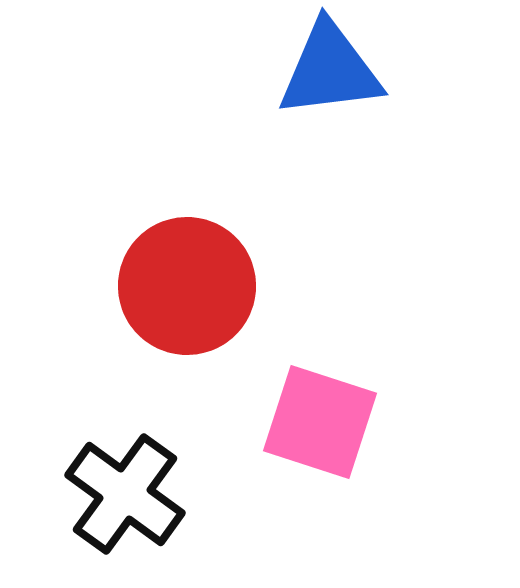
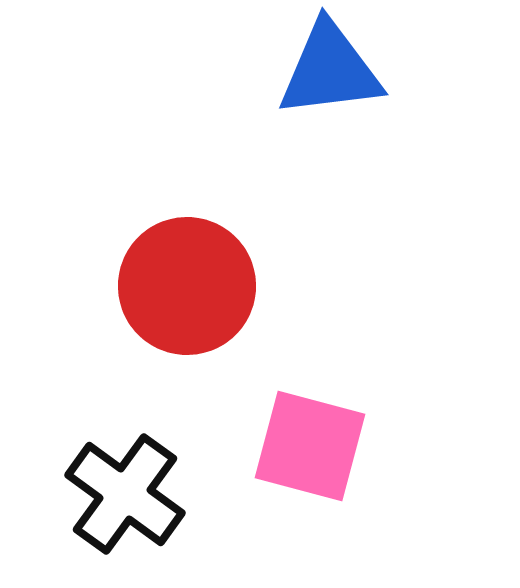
pink square: moved 10 px left, 24 px down; rotated 3 degrees counterclockwise
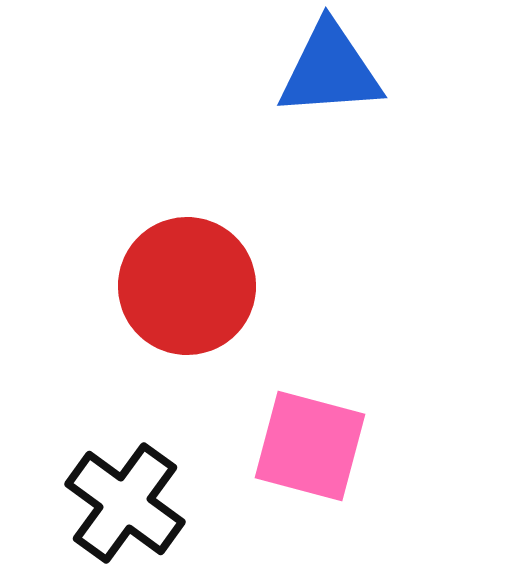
blue triangle: rotated 3 degrees clockwise
black cross: moved 9 px down
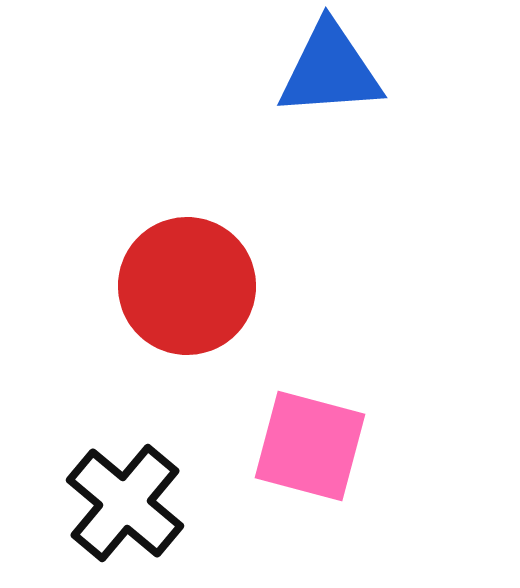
black cross: rotated 4 degrees clockwise
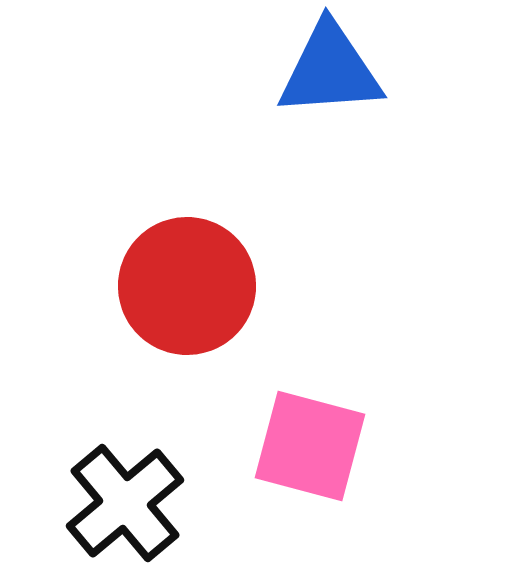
black cross: rotated 10 degrees clockwise
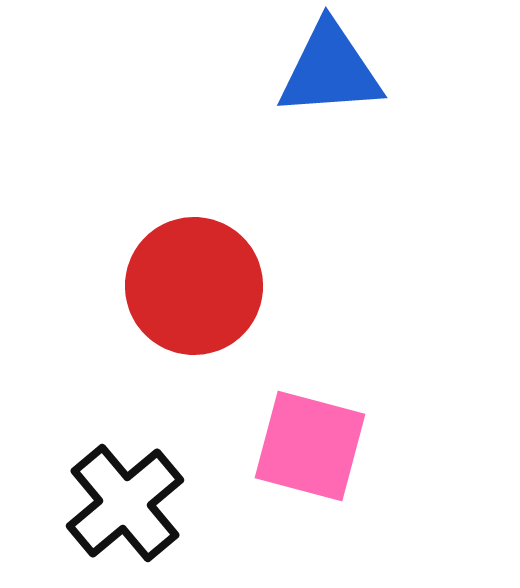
red circle: moved 7 px right
